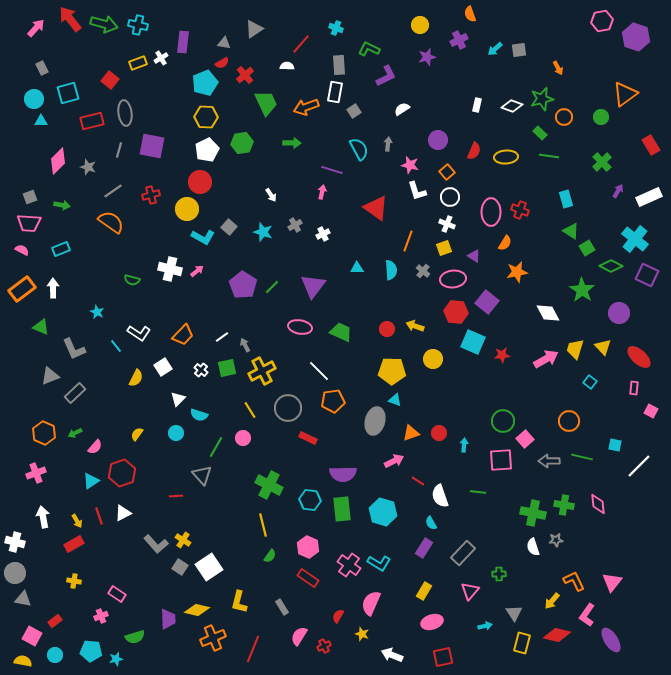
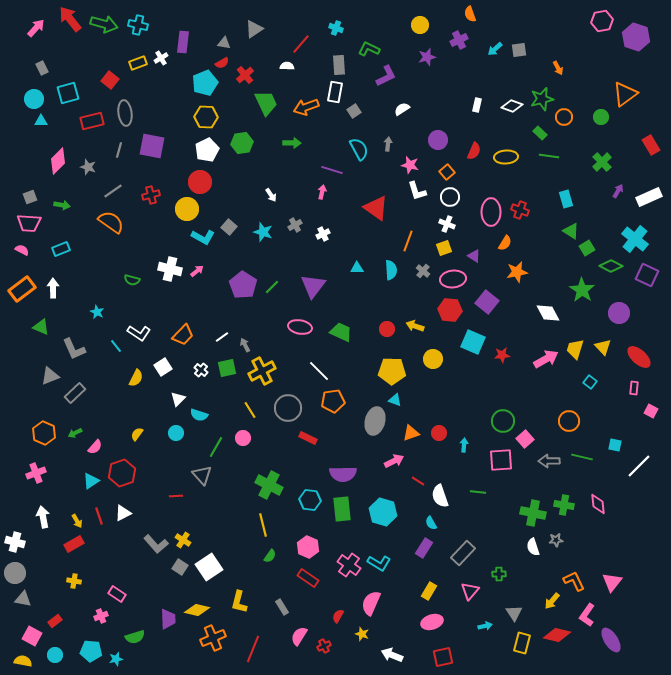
red hexagon at (456, 312): moved 6 px left, 2 px up
yellow rectangle at (424, 591): moved 5 px right
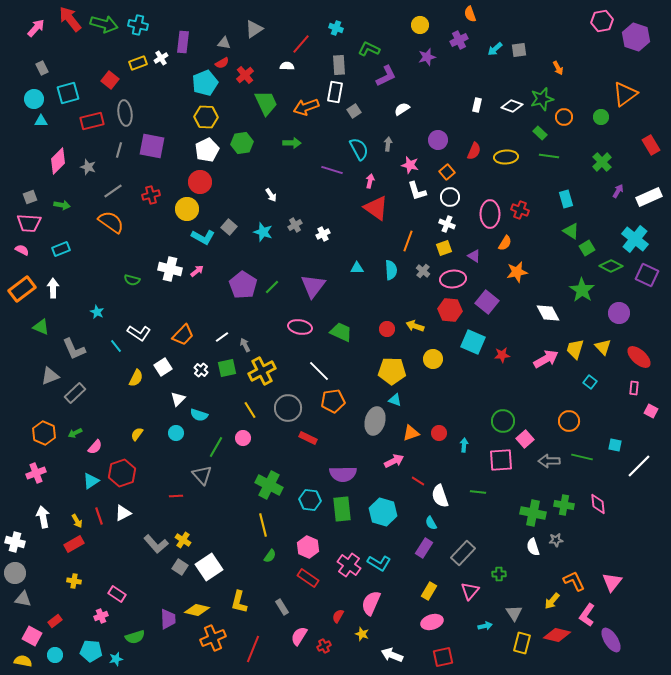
pink arrow at (322, 192): moved 48 px right, 11 px up
pink ellipse at (491, 212): moved 1 px left, 2 px down
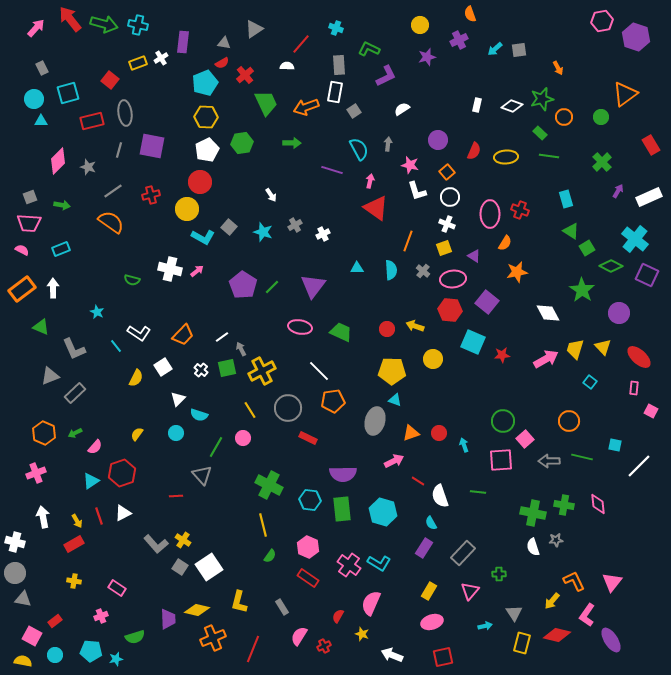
gray arrow at (245, 345): moved 4 px left, 4 px down
cyan arrow at (464, 445): rotated 24 degrees counterclockwise
pink rectangle at (117, 594): moved 6 px up
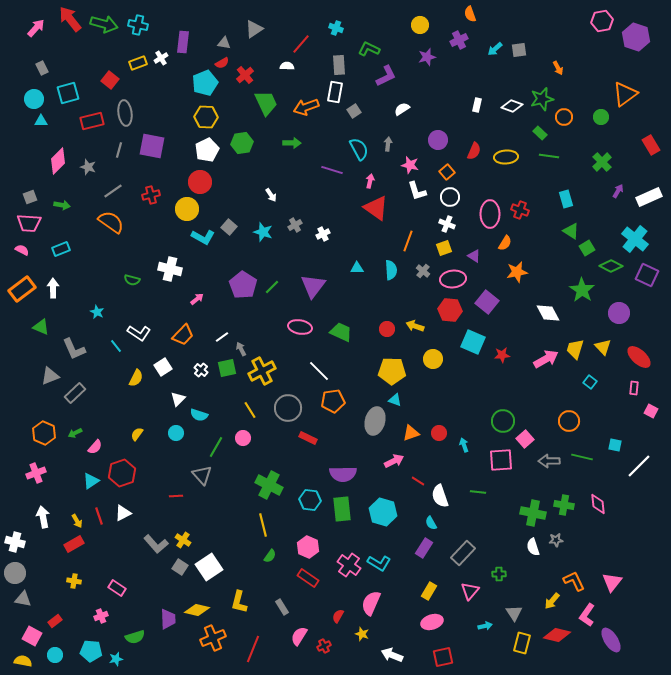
pink arrow at (197, 271): moved 28 px down
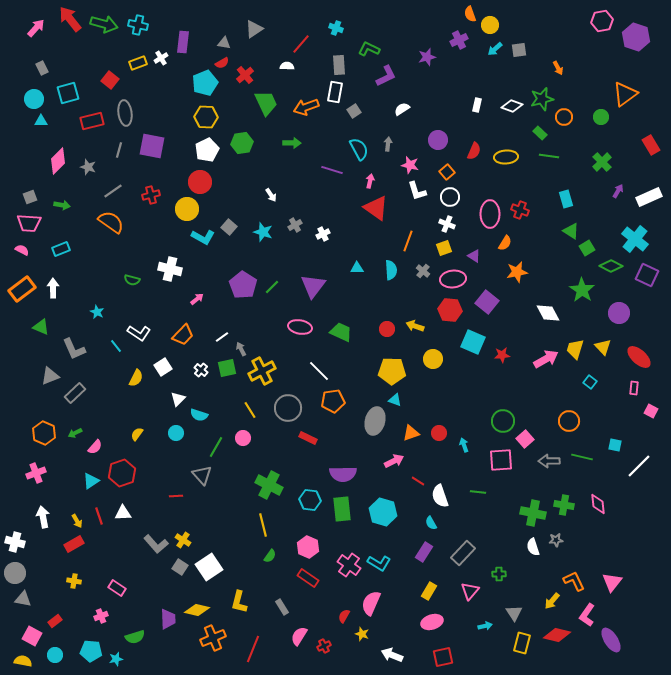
yellow circle at (420, 25): moved 70 px right
white triangle at (123, 513): rotated 24 degrees clockwise
purple rectangle at (424, 548): moved 4 px down
red semicircle at (338, 616): moved 6 px right
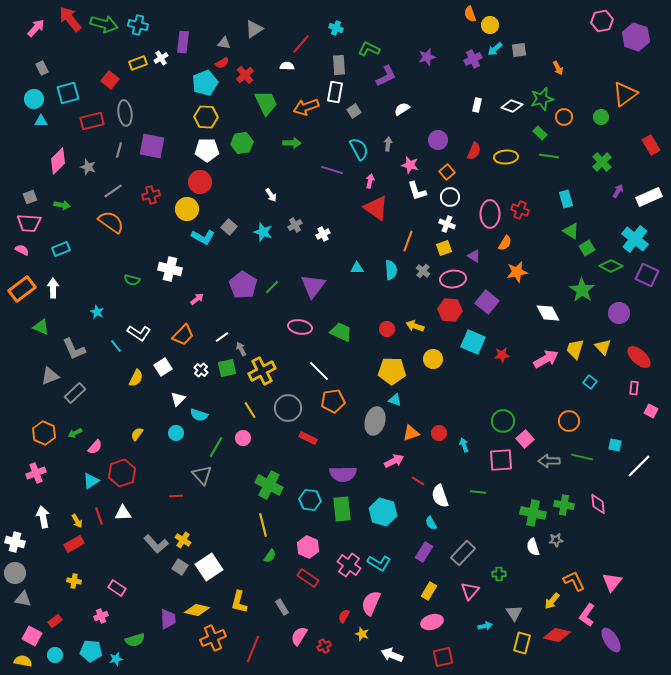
purple cross at (459, 40): moved 14 px right, 19 px down
white pentagon at (207, 150): rotated 25 degrees clockwise
green semicircle at (135, 637): moved 3 px down
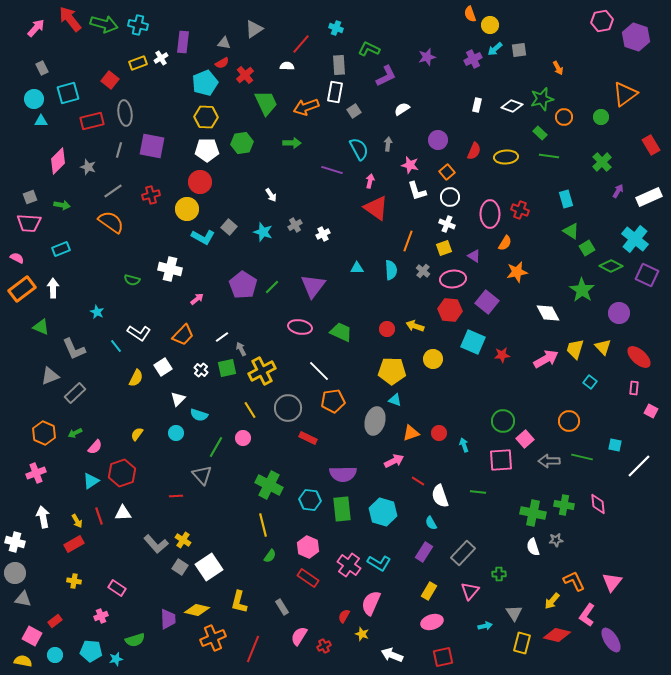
pink semicircle at (22, 250): moved 5 px left, 8 px down
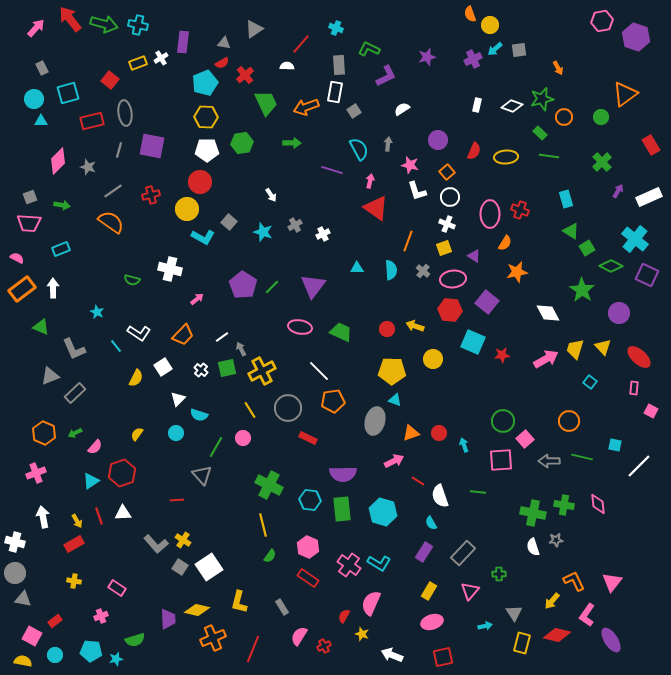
gray square at (229, 227): moved 5 px up
red line at (176, 496): moved 1 px right, 4 px down
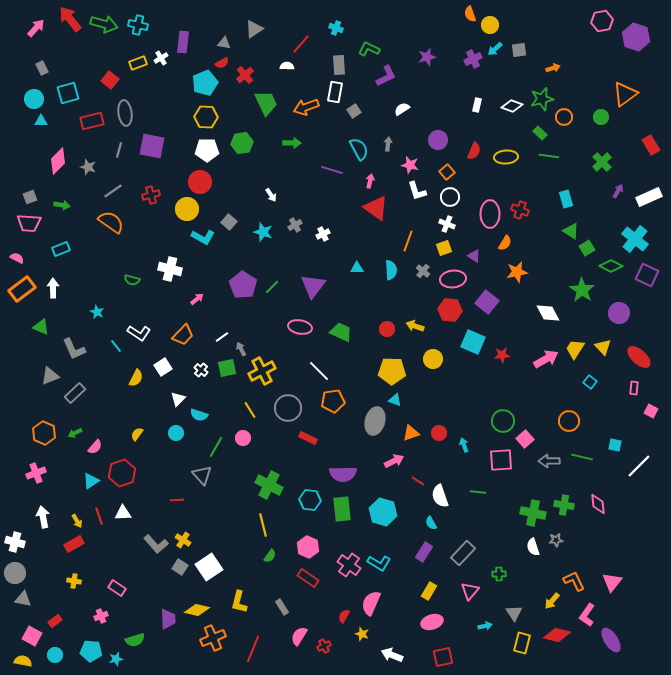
orange arrow at (558, 68): moved 5 px left; rotated 80 degrees counterclockwise
yellow trapezoid at (575, 349): rotated 15 degrees clockwise
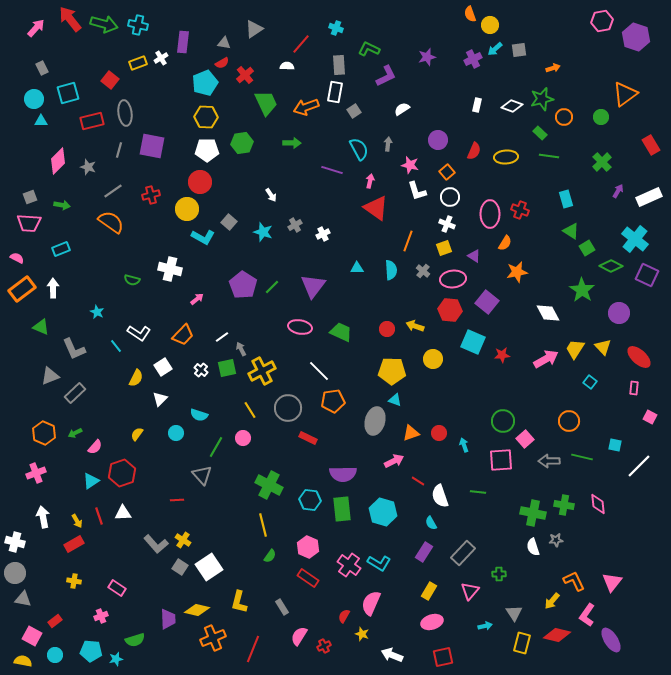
white triangle at (178, 399): moved 18 px left
pink square at (651, 411): moved 1 px left, 6 px down
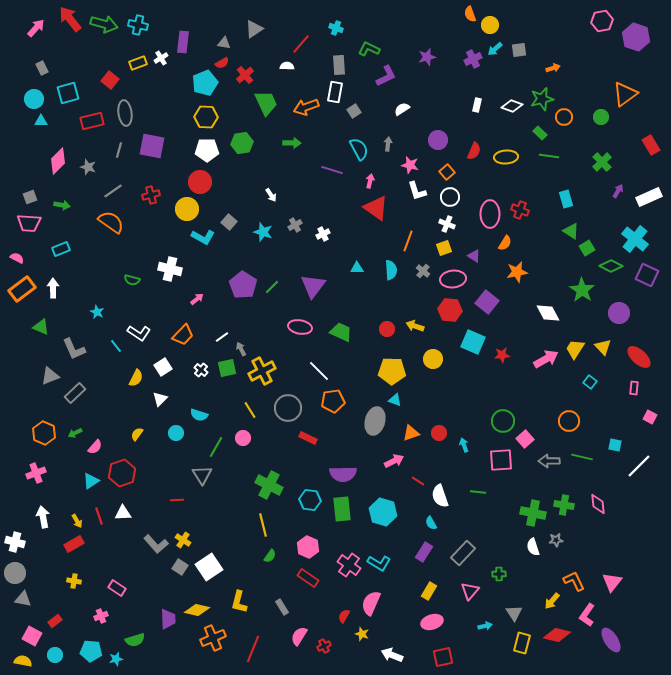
gray triangle at (202, 475): rotated 10 degrees clockwise
